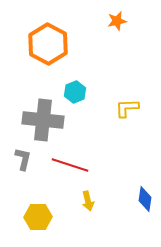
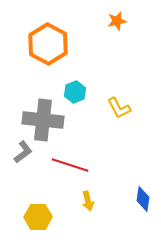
yellow L-shape: moved 8 px left; rotated 115 degrees counterclockwise
gray L-shape: moved 7 px up; rotated 40 degrees clockwise
blue diamond: moved 2 px left
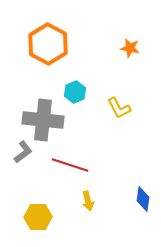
orange star: moved 13 px right, 27 px down; rotated 24 degrees clockwise
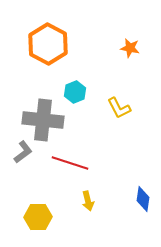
red line: moved 2 px up
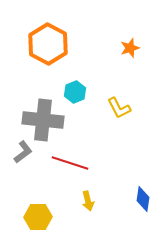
orange star: rotated 30 degrees counterclockwise
